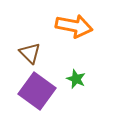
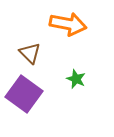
orange arrow: moved 6 px left, 2 px up
purple square: moved 13 px left, 3 px down
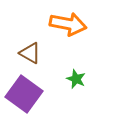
brown triangle: rotated 15 degrees counterclockwise
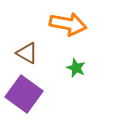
brown triangle: moved 3 px left
green star: moved 11 px up
